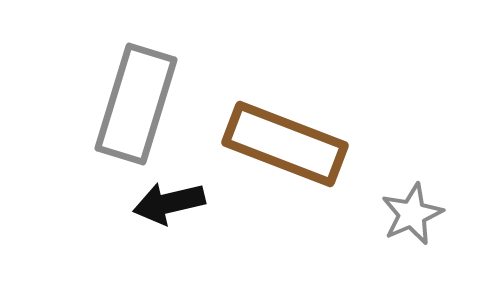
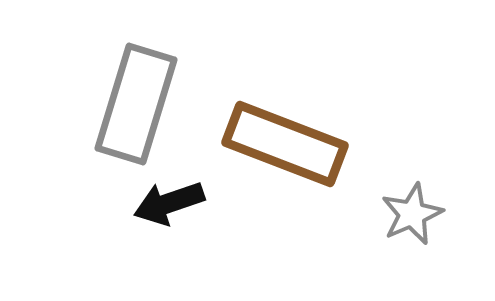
black arrow: rotated 6 degrees counterclockwise
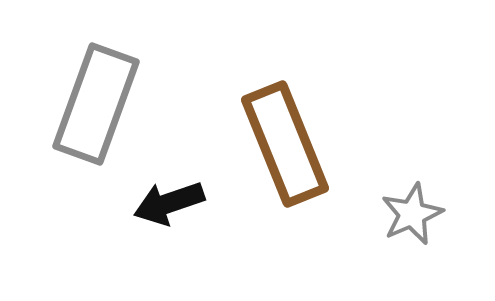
gray rectangle: moved 40 px left; rotated 3 degrees clockwise
brown rectangle: rotated 47 degrees clockwise
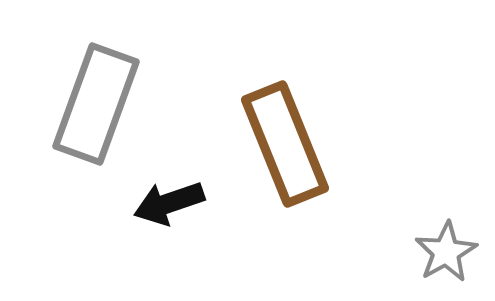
gray star: moved 34 px right, 38 px down; rotated 6 degrees counterclockwise
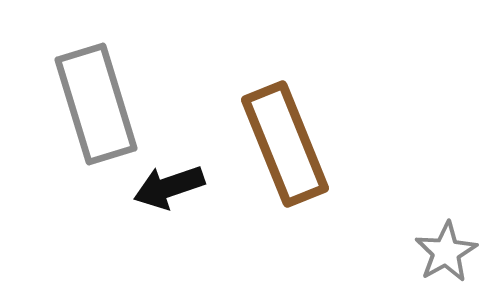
gray rectangle: rotated 37 degrees counterclockwise
black arrow: moved 16 px up
